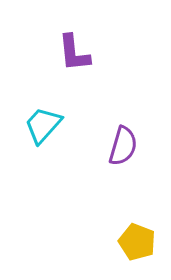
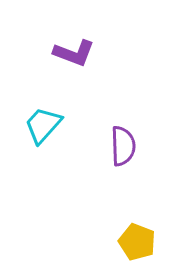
purple L-shape: rotated 63 degrees counterclockwise
purple semicircle: rotated 18 degrees counterclockwise
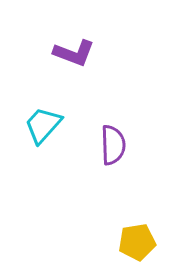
purple semicircle: moved 10 px left, 1 px up
yellow pentagon: rotated 30 degrees counterclockwise
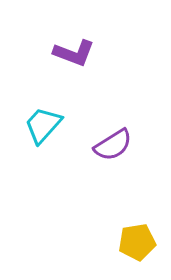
purple semicircle: rotated 60 degrees clockwise
